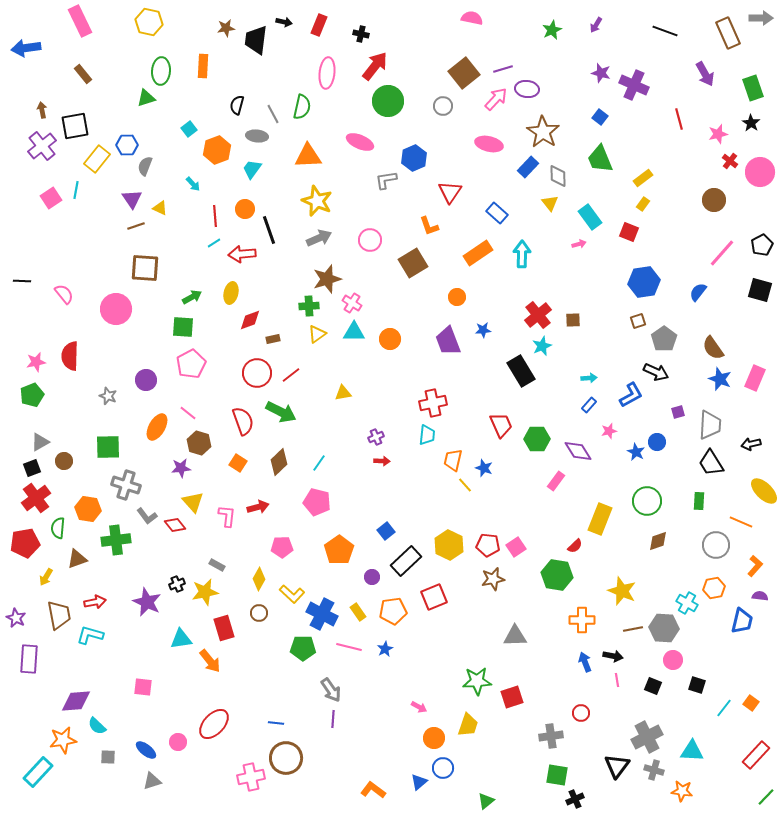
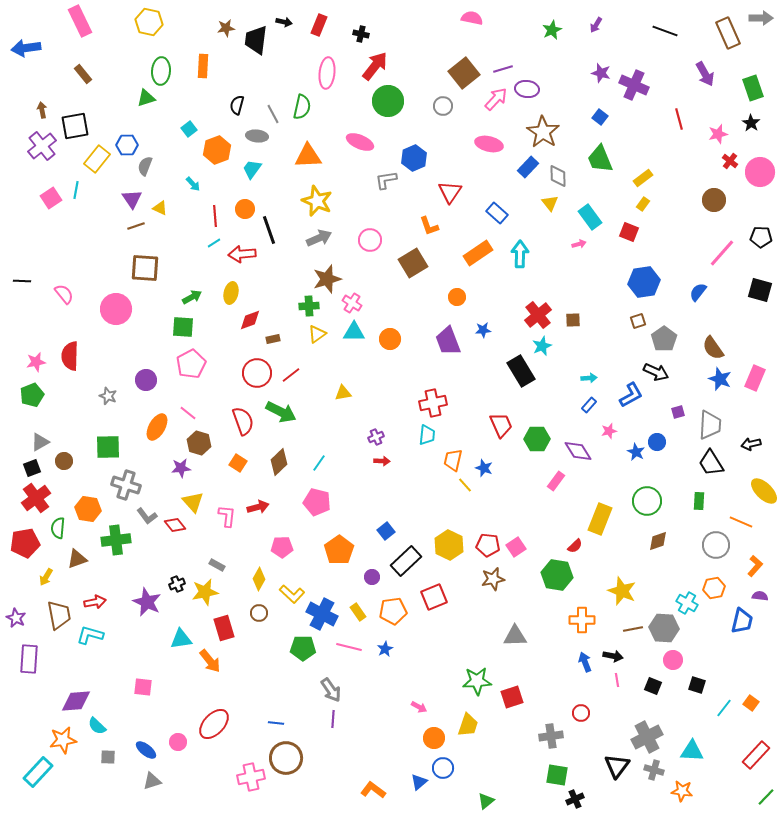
black pentagon at (762, 245): moved 1 px left, 8 px up; rotated 30 degrees clockwise
cyan arrow at (522, 254): moved 2 px left
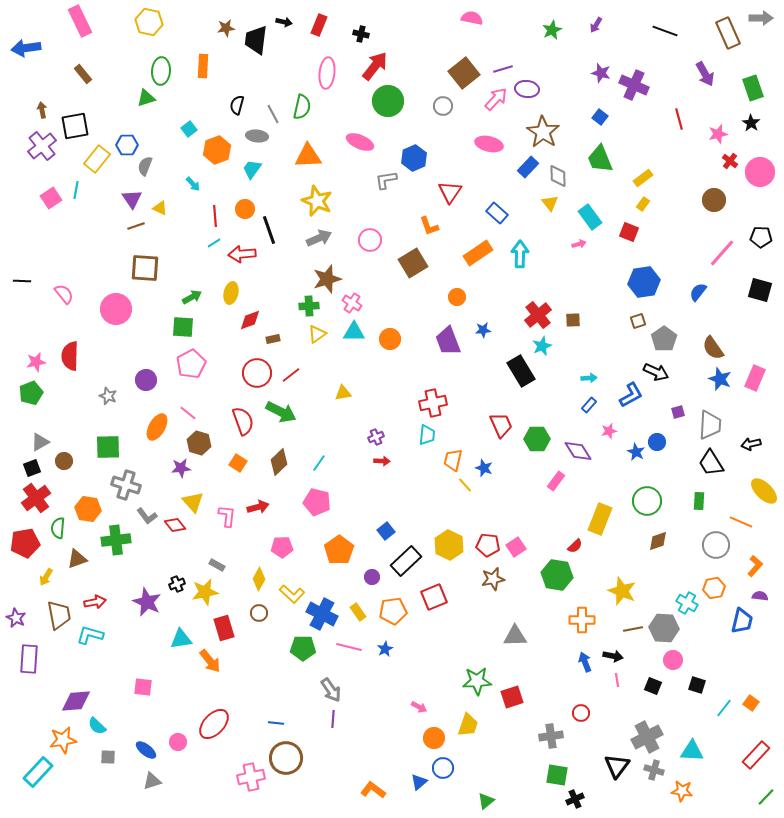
green pentagon at (32, 395): moved 1 px left, 2 px up
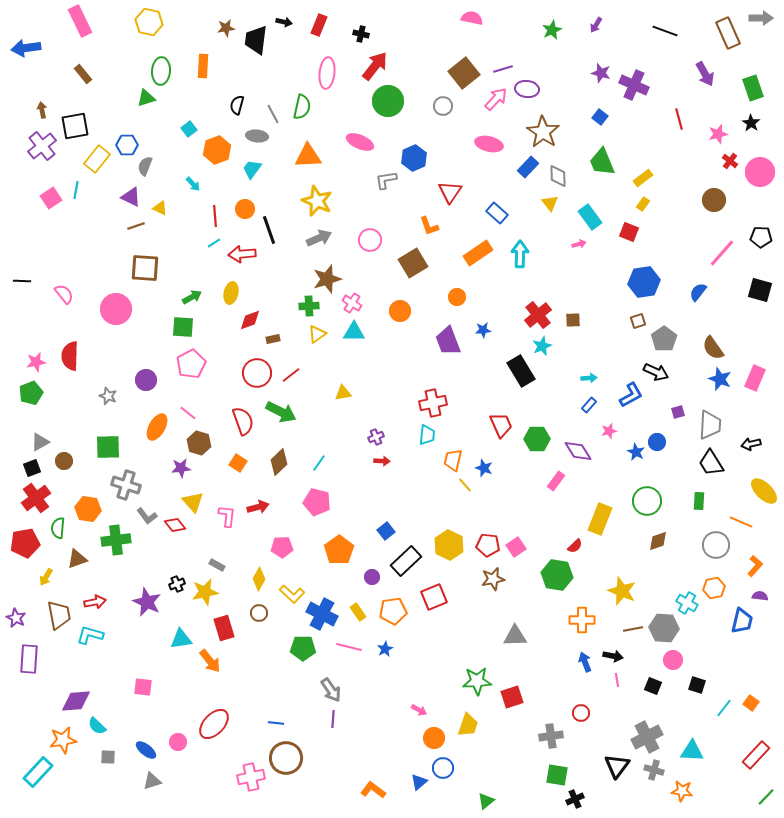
green trapezoid at (600, 159): moved 2 px right, 3 px down
purple triangle at (132, 199): moved 1 px left, 2 px up; rotated 30 degrees counterclockwise
orange circle at (390, 339): moved 10 px right, 28 px up
pink arrow at (419, 707): moved 3 px down
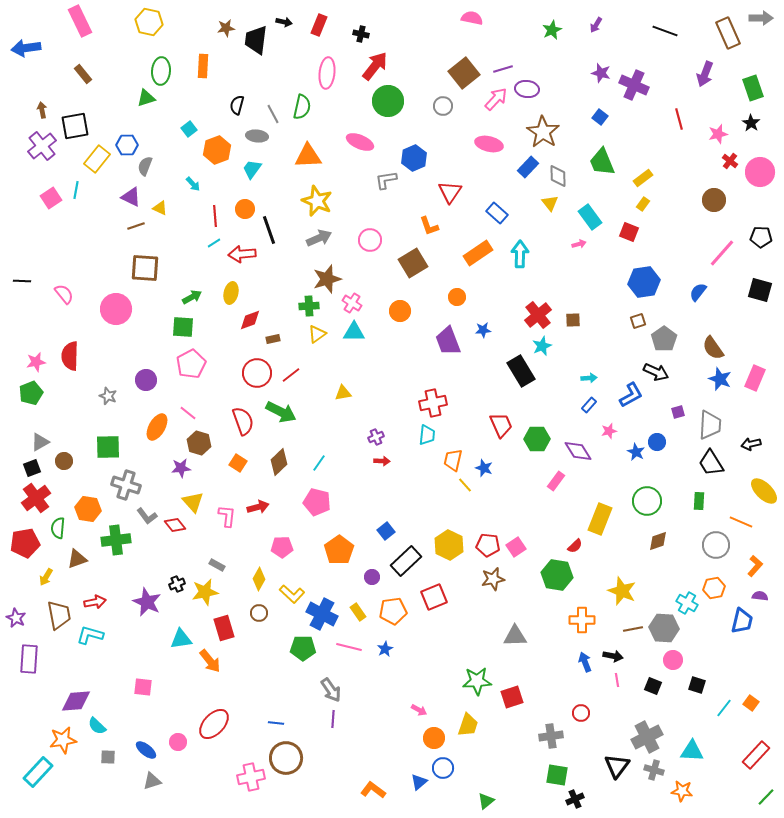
purple arrow at (705, 74): rotated 50 degrees clockwise
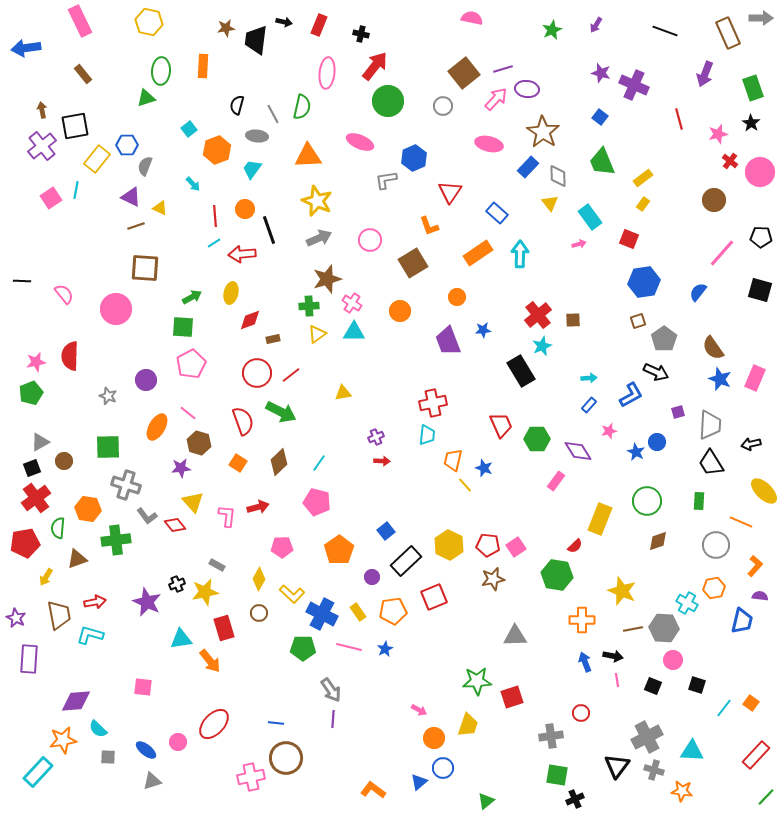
red square at (629, 232): moved 7 px down
cyan semicircle at (97, 726): moved 1 px right, 3 px down
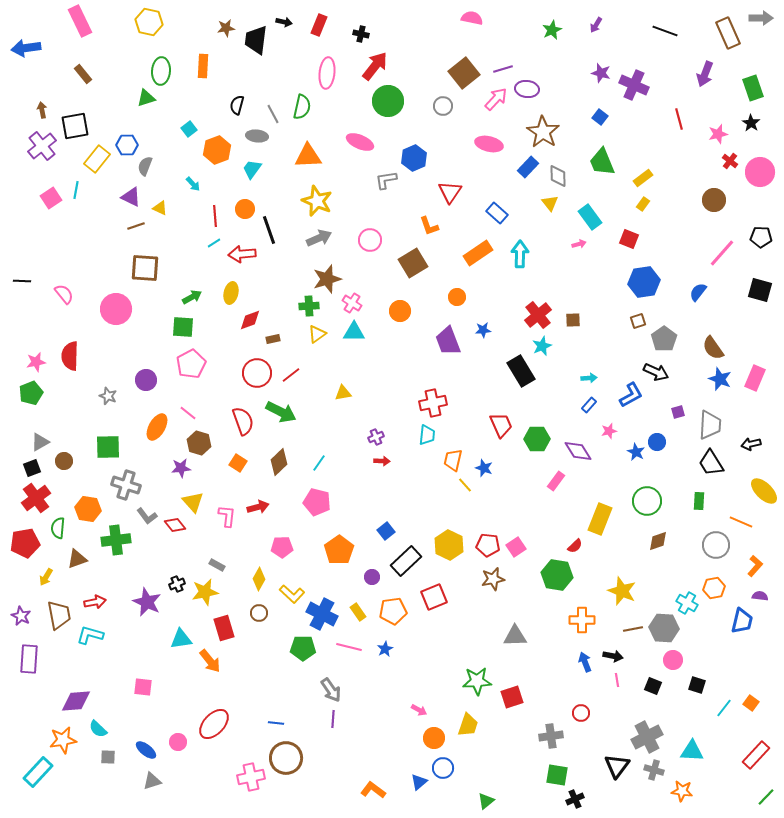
purple star at (16, 618): moved 5 px right, 2 px up
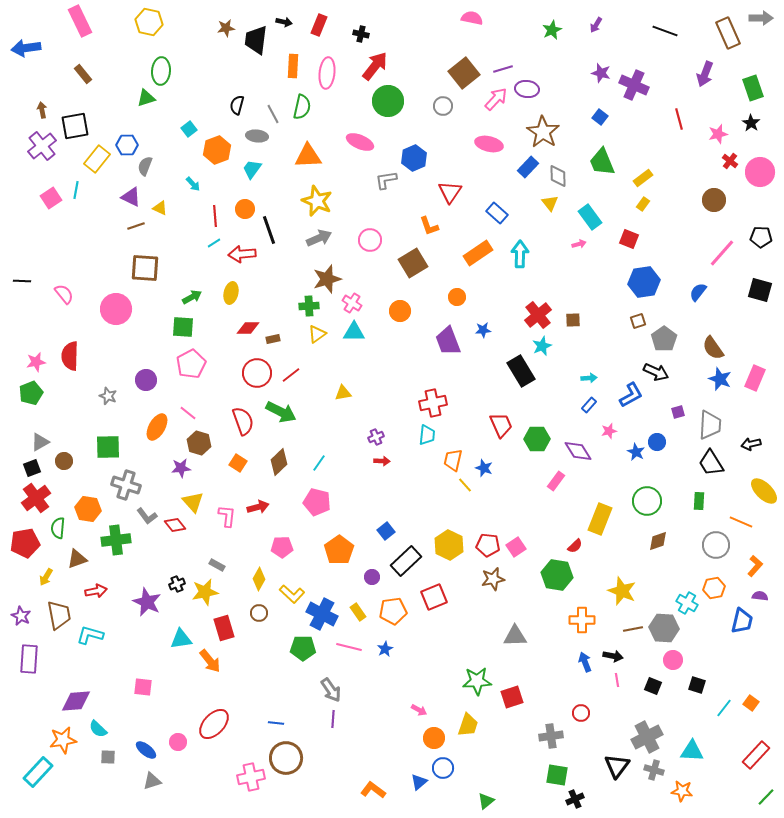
orange rectangle at (203, 66): moved 90 px right
red diamond at (250, 320): moved 2 px left, 8 px down; rotated 20 degrees clockwise
red arrow at (95, 602): moved 1 px right, 11 px up
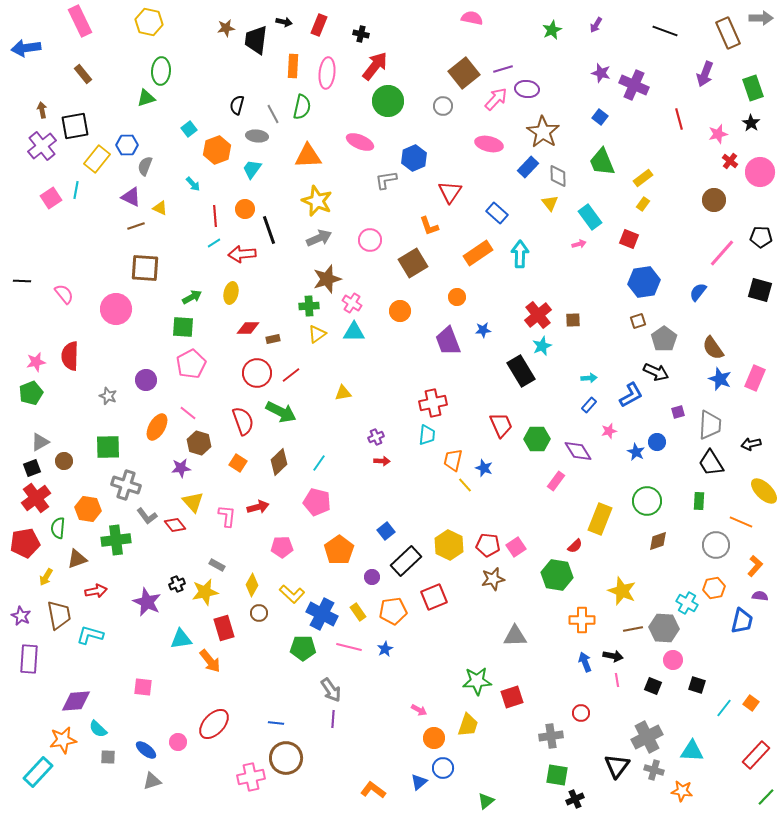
yellow diamond at (259, 579): moved 7 px left, 6 px down
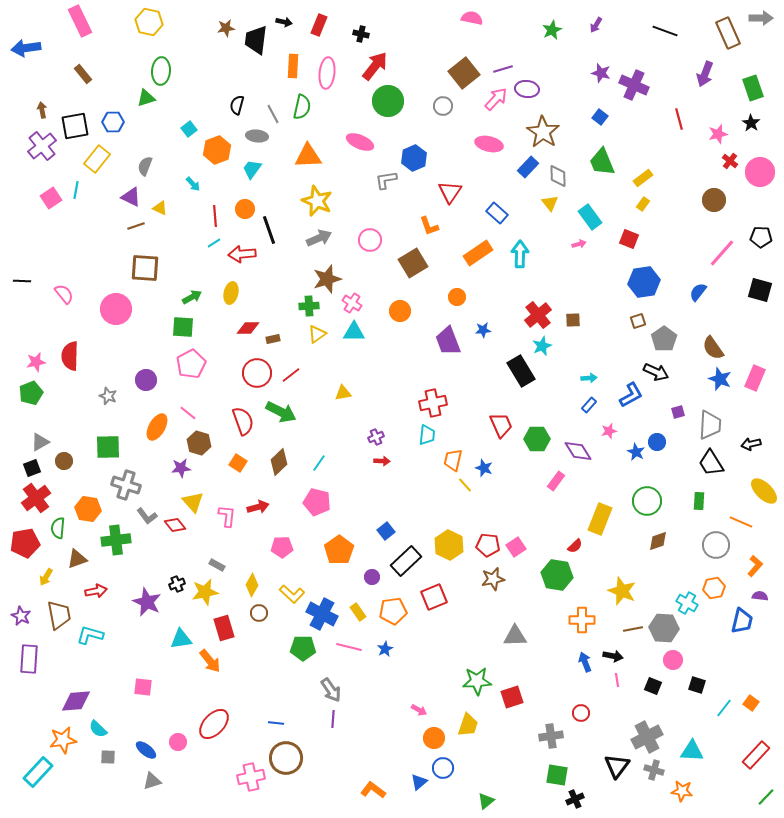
blue hexagon at (127, 145): moved 14 px left, 23 px up
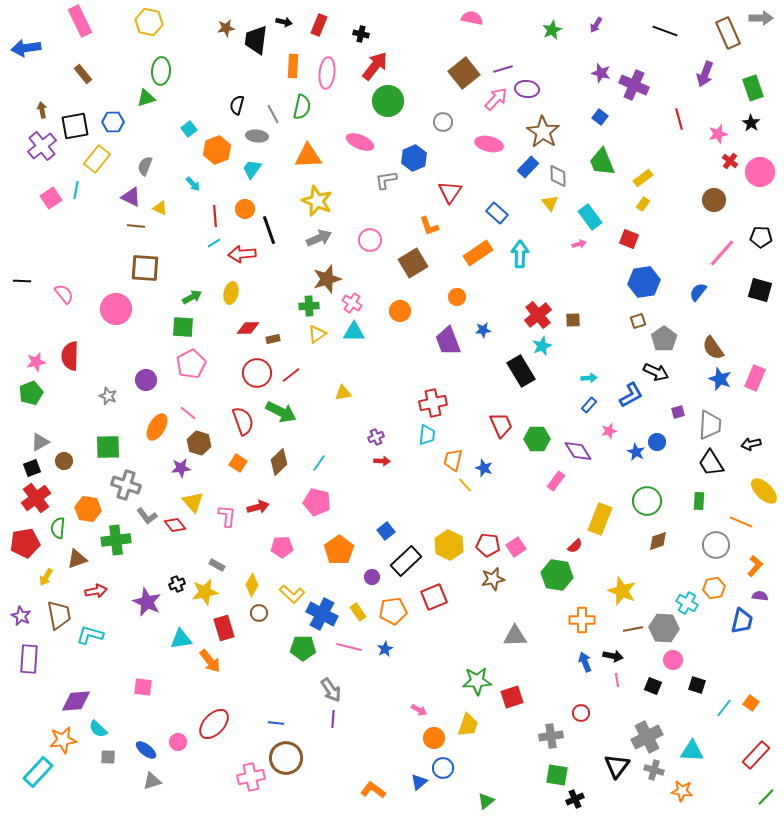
gray circle at (443, 106): moved 16 px down
brown line at (136, 226): rotated 24 degrees clockwise
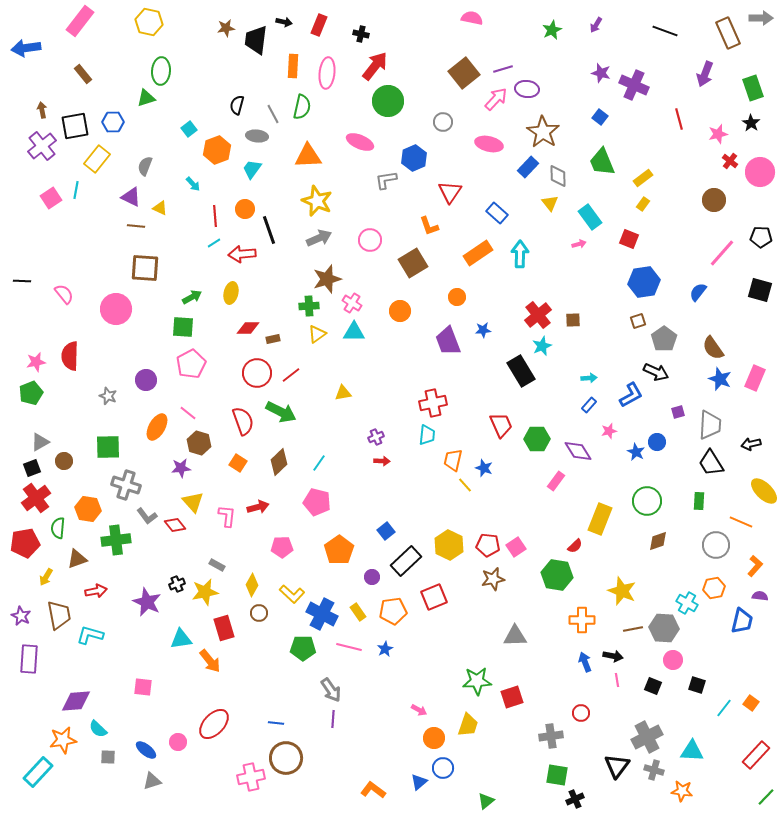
pink rectangle at (80, 21): rotated 64 degrees clockwise
